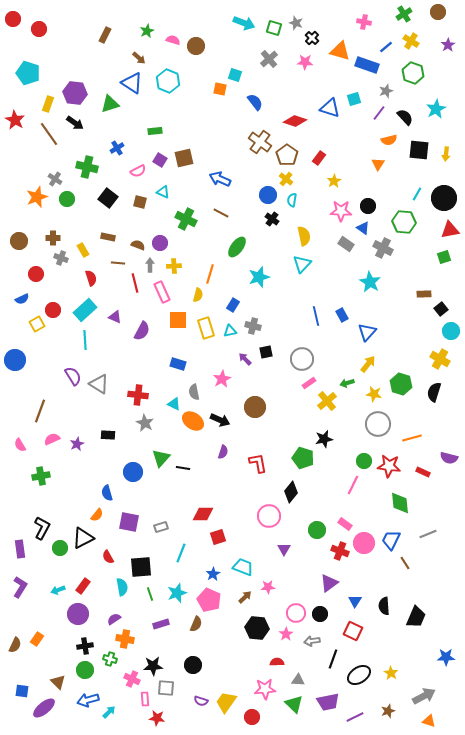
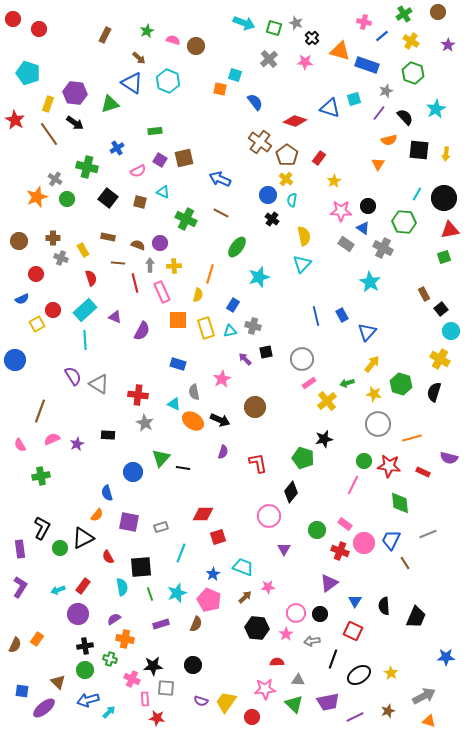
blue line at (386, 47): moved 4 px left, 11 px up
brown rectangle at (424, 294): rotated 64 degrees clockwise
yellow arrow at (368, 364): moved 4 px right
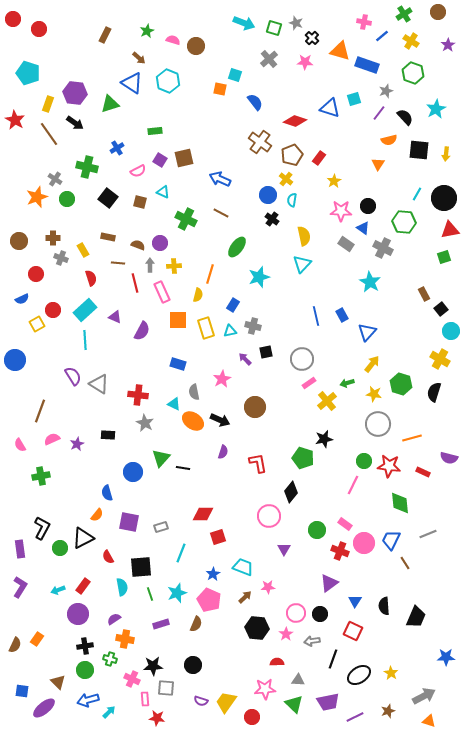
brown pentagon at (287, 155): moved 5 px right; rotated 15 degrees clockwise
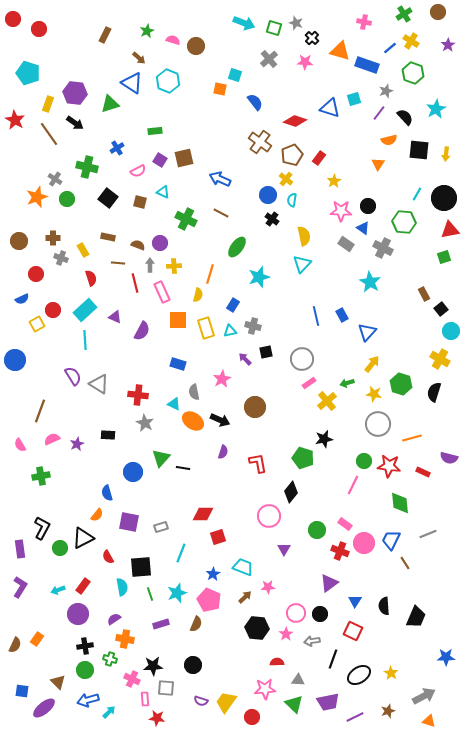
blue line at (382, 36): moved 8 px right, 12 px down
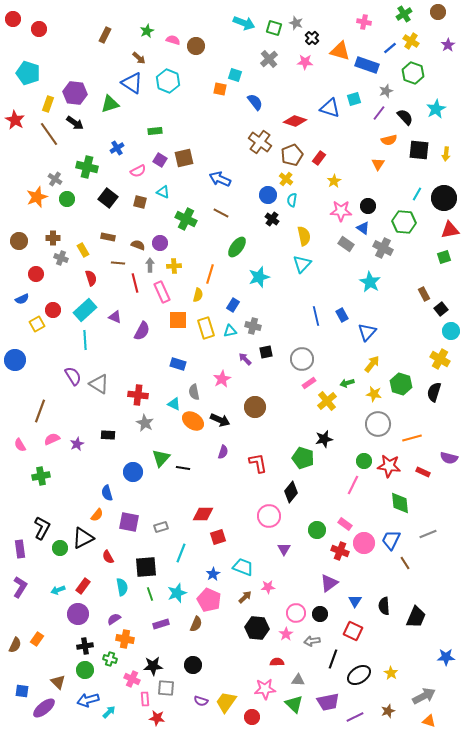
black square at (141, 567): moved 5 px right
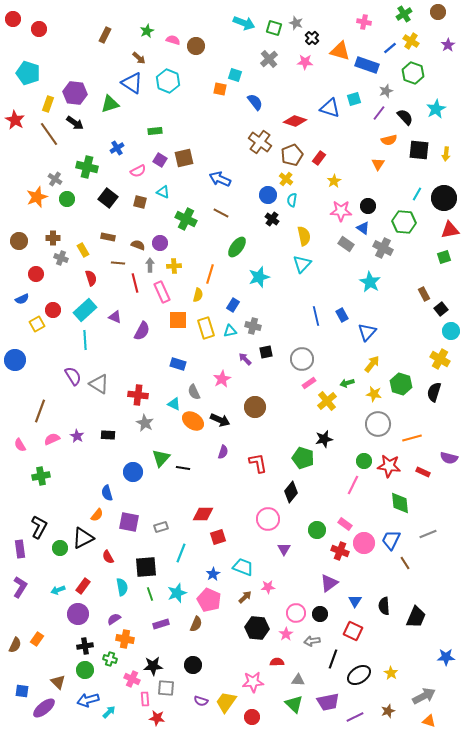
gray semicircle at (194, 392): rotated 14 degrees counterclockwise
purple star at (77, 444): moved 8 px up; rotated 16 degrees counterclockwise
pink circle at (269, 516): moved 1 px left, 3 px down
black L-shape at (42, 528): moved 3 px left, 1 px up
pink star at (265, 689): moved 12 px left, 7 px up
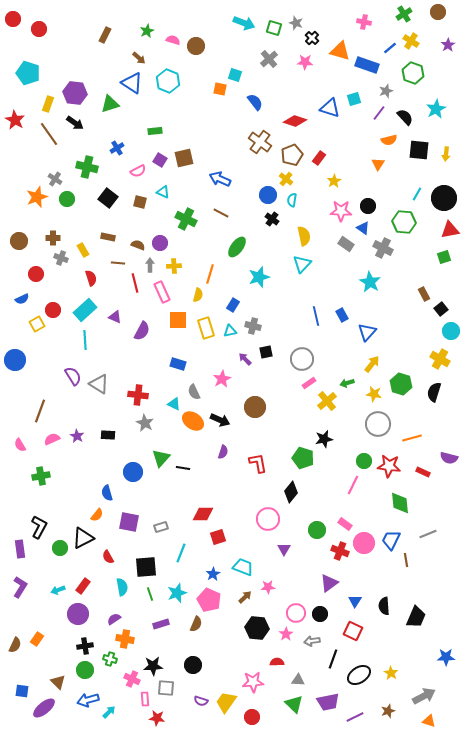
brown line at (405, 563): moved 1 px right, 3 px up; rotated 24 degrees clockwise
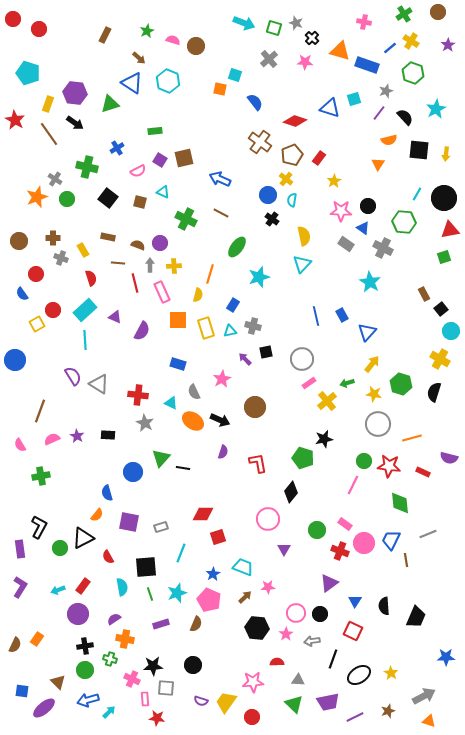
blue semicircle at (22, 299): moved 5 px up; rotated 80 degrees clockwise
cyan triangle at (174, 404): moved 3 px left, 1 px up
